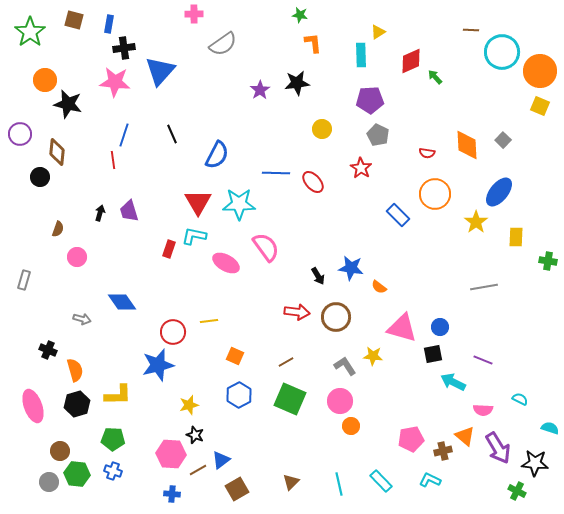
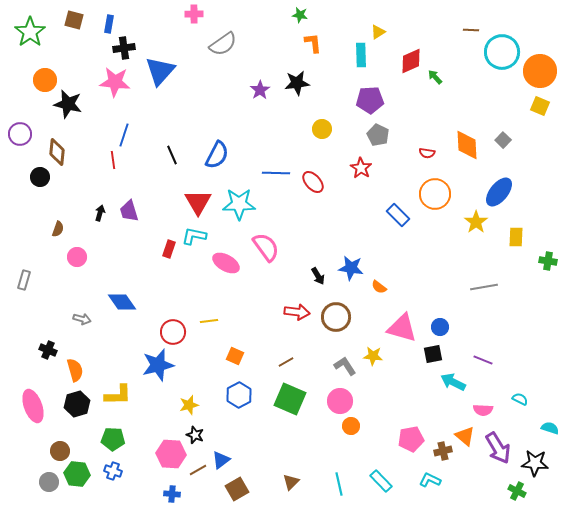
black line at (172, 134): moved 21 px down
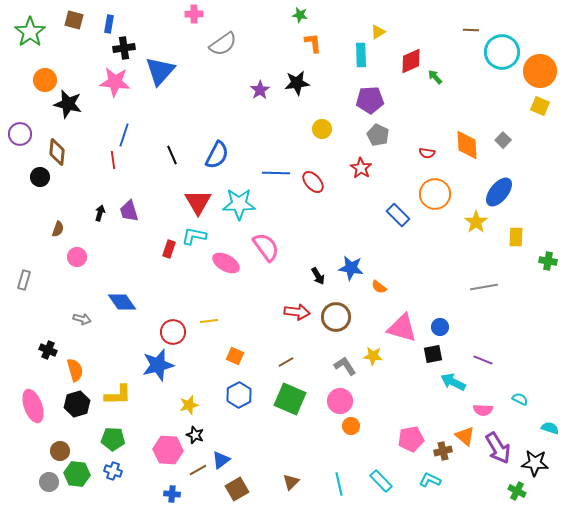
pink hexagon at (171, 454): moved 3 px left, 4 px up
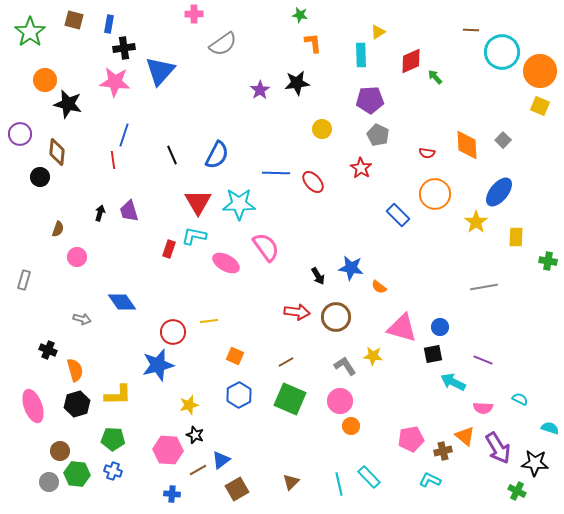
pink semicircle at (483, 410): moved 2 px up
cyan rectangle at (381, 481): moved 12 px left, 4 px up
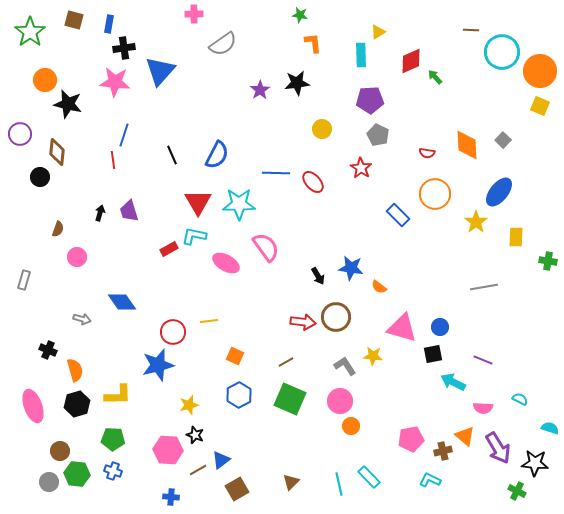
red rectangle at (169, 249): rotated 42 degrees clockwise
red arrow at (297, 312): moved 6 px right, 10 px down
blue cross at (172, 494): moved 1 px left, 3 px down
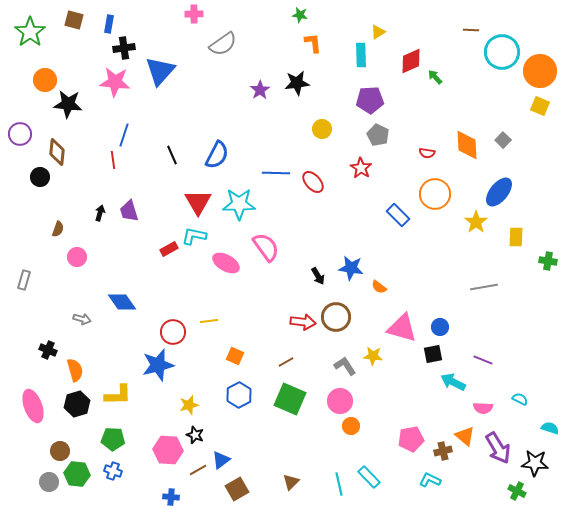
black star at (68, 104): rotated 8 degrees counterclockwise
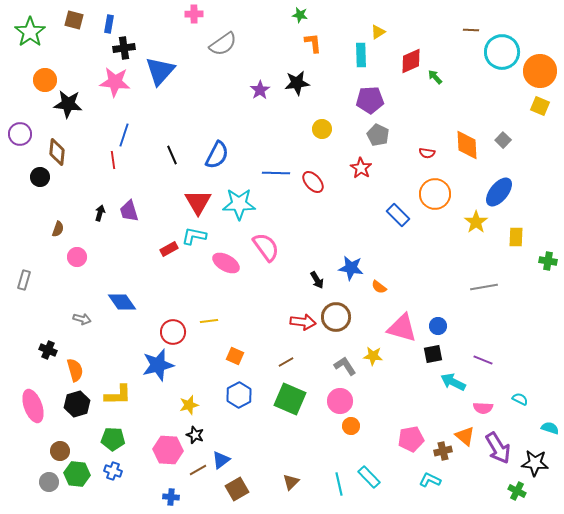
black arrow at (318, 276): moved 1 px left, 4 px down
blue circle at (440, 327): moved 2 px left, 1 px up
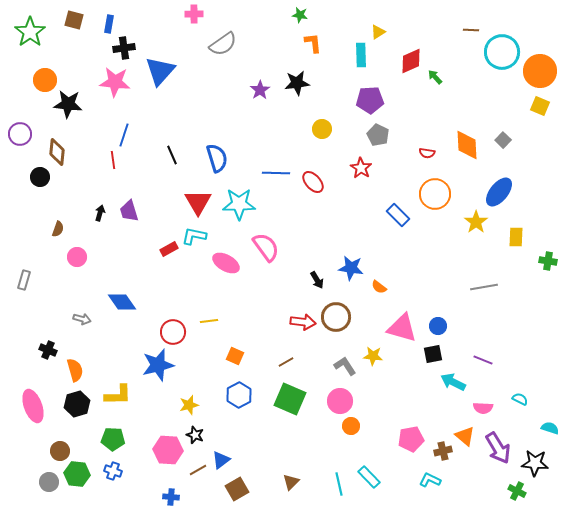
blue semicircle at (217, 155): moved 3 px down; rotated 44 degrees counterclockwise
